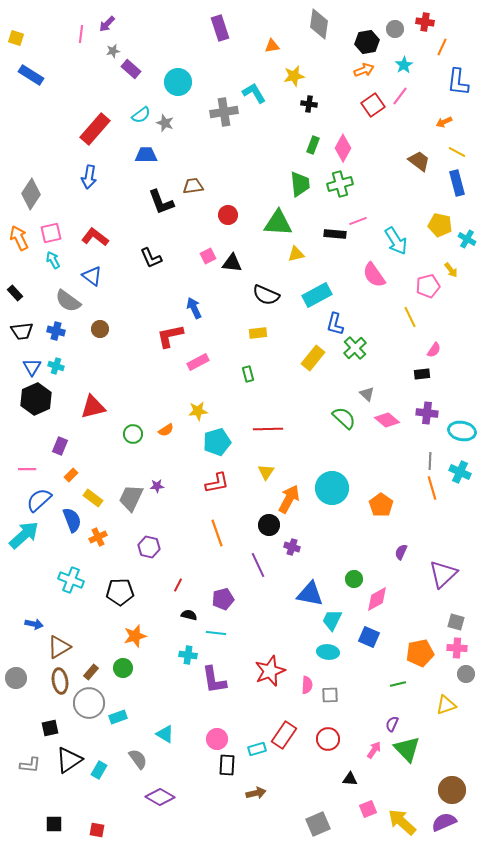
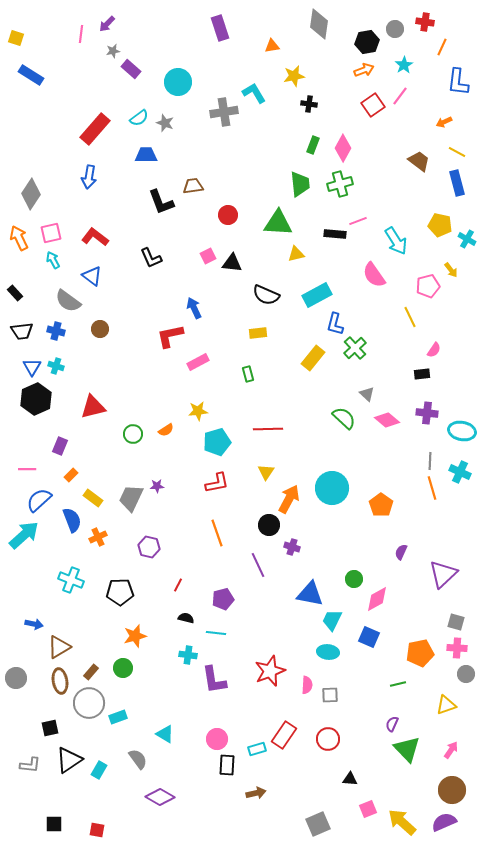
cyan semicircle at (141, 115): moved 2 px left, 3 px down
black semicircle at (189, 615): moved 3 px left, 3 px down
pink arrow at (374, 750): moved 77 px right
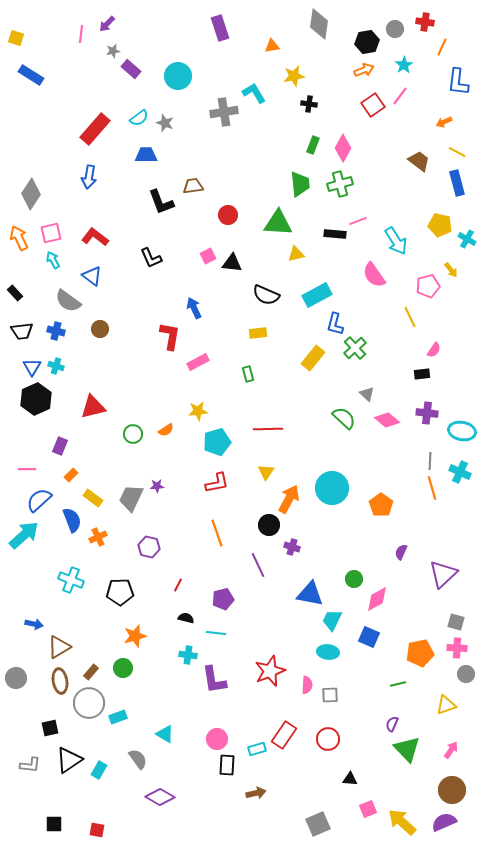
cyan circle at (178, 82): moved 6 px up
red L-shape at (170, 336): rotated 112 degrees clockwise
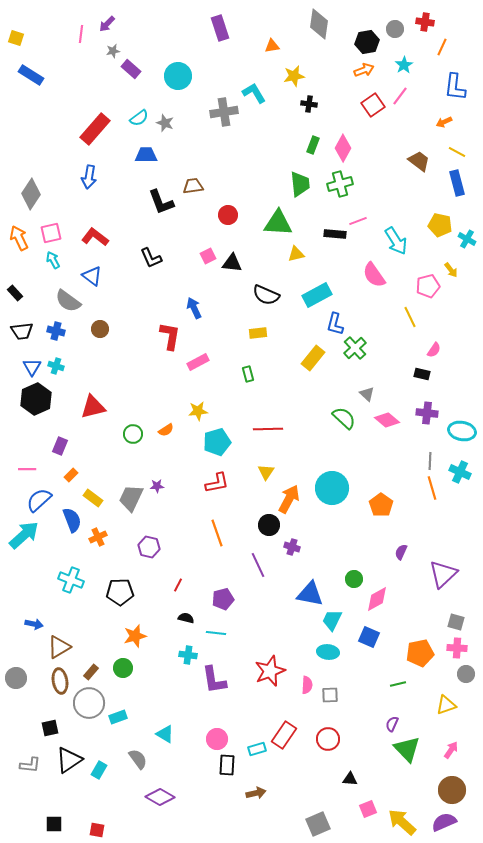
blue L-shape at (458, 82): moved 3 px left, 5 px down
black rectangle at (422, 374): rotated 21 degrees clockwise
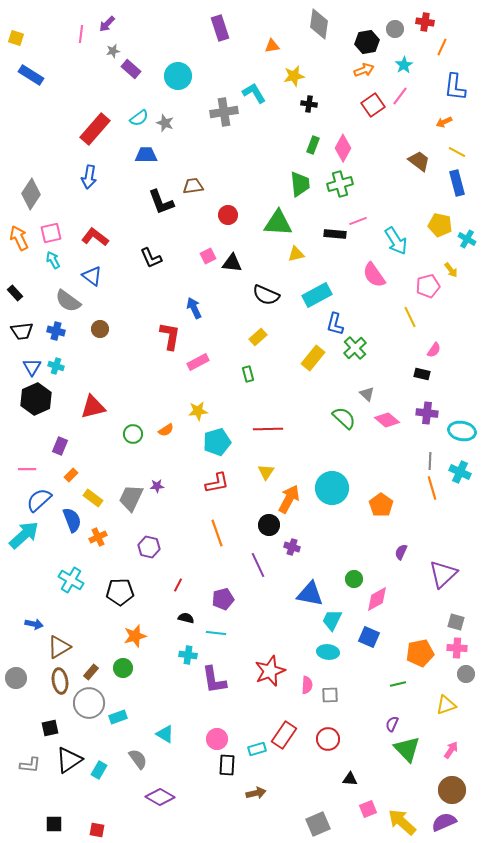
yellow rectangle at (258, 333): moved 4 px down; rotated 36 degrees counterclockwise
cyan cross at (71, 580): rotated 10 degrees clockwise
